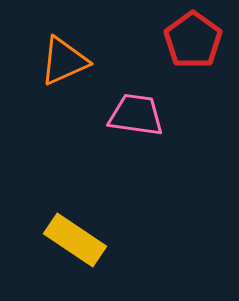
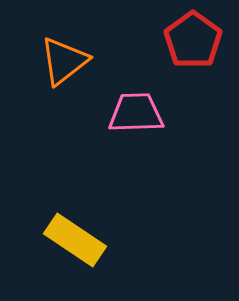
orange triangle: rotated 14 degrees counterclockwise
pink trapezoid: moved 2 px up; rotated 10 degrees counterclockwise
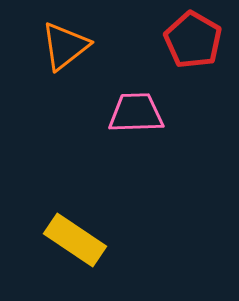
red pentagon: rotated 6 degrees counterclockwise
orange triangle: moved 1 px right, 15 px up
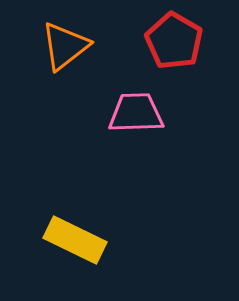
red pentagon: moved 19 px left, 1 px down
yellow rectangle: rotated 8 degrees counterclockwise
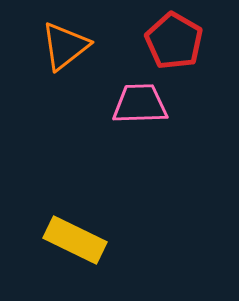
pink trapezoid: moved 4 px right, 9 px up
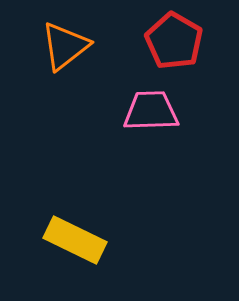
pink trapezoid: moved 11 px right, 7 px down
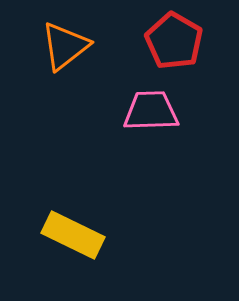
yellow rectangle: moved 2 px left, 5 px up
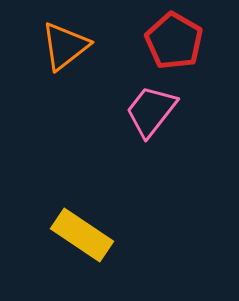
pink trapezoid: rotated 50 degrees counterclockwise
yellow rectangle: moved 9 px right; rotated 8 degrees clockwise
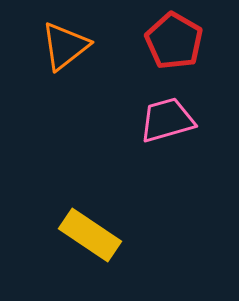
pink trapezoid: moved 16 px right, 9 px down; rotated 36 degrees clockwise
yellow rectangle: moved 8 px right
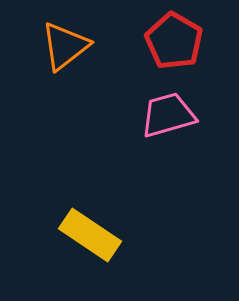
pink trapezoid: moved 1 px right, 5 px up
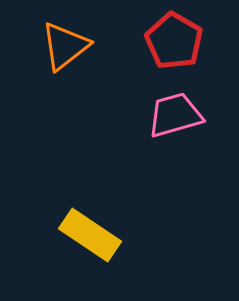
pink trapezoid: moved 7 px right
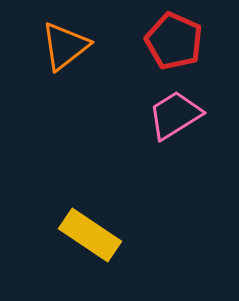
red pentagon: rotated 6 degrees counterclockwise
pink trapezoid: rotated 16 degrees counterclockwise
